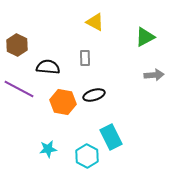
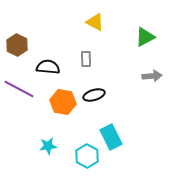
gray rectangle: moved 1 px right, 1 px down
gray arrow: moved 2 px left, 1 px down
cyan star: moved 3 px up
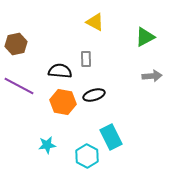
brown hexagon: moved 1 px left, 1 px up; rotated 20 degrees clockwise
black semicircle: moved 12 px right, 4 px down
purple line: moved 3 px up
cyan star: moved 1 px left, 1 px up
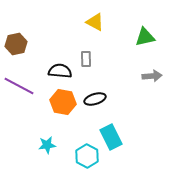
green triangle: rotated 15 degrees clockwise
black ellipse: moved 1 px right, 4 px down
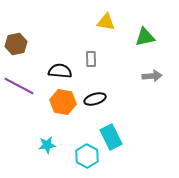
yellow triangle: moved 11 px right; rotated 18 degrees counterclockwise
gray rectangle: moved 5 px right
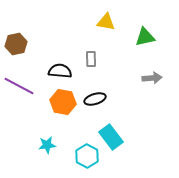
gray arrow: moved 2 px down
cyan rectangle: rotated 10 degrees counterclockwise
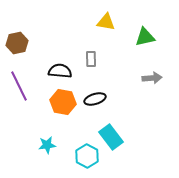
brown hexagon: moved 1 px right, 1 px up
purple line: rotated 36 degrees clockwise
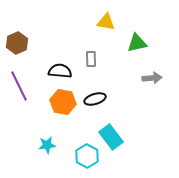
green triangle: moved 8 px left, 6 px down
brown hexagon: rotated 10 degrees counterclockwise
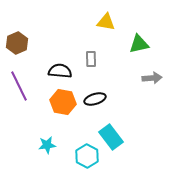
green triangle: moved 2 px right, 1 px down
